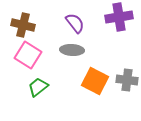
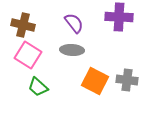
purple cross: rotated 12 degrees clockwise
purple semicircle: moved 1 px left
green trapezoid: rotated 100 degrees counterclockwise
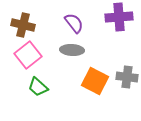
purple cross: rotated 8 degrees counterclockwise
pink square: rotated 20 degrees clockwise
gray cross: moved 3 px up
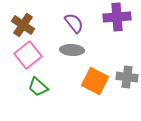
purple cross: moved 2 px left
brown cross: rotated 20 degrees clockwise
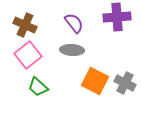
brown cross: moved 2 px right; rotated 10 degrees counterclockwise
gray cross: moved 2 px left, 6 px down; rotated 20 degrees clockwise
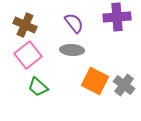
gray cross: moved 1 px left, 2 px down; rotated 10 degrees clockwise
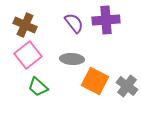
purple cross: moved 11 px left, 3 px down
gray ellipse: moved 9 px down
gray cross: moved 3 px right, 1 px down
